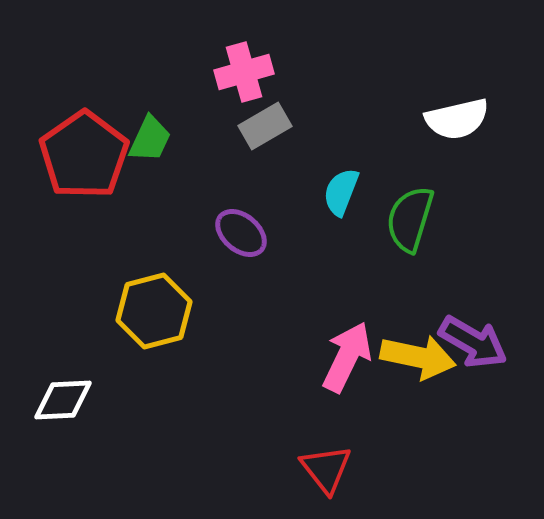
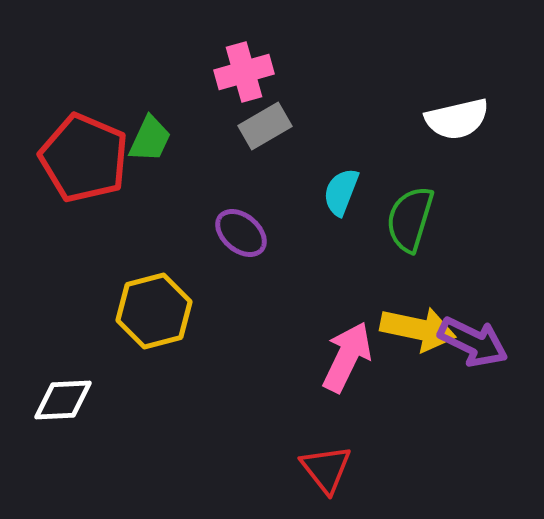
red pentagon: moved 3 px down; rotated 14 degrees counterclockwise
purple arrow: rotated 4 degrees counterclockwise
yellow arrow: moved 28 px up
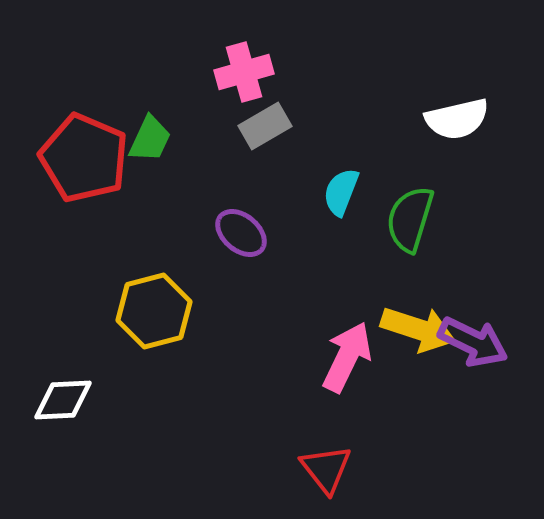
yellow arrow: rotated 6 degrees clockwise
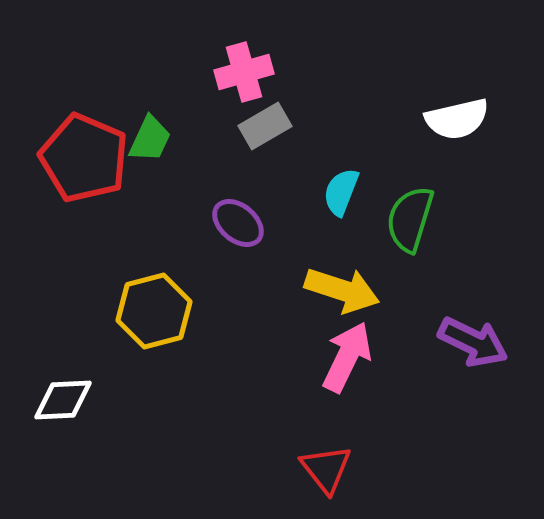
purple ellipse: moved 3 px left, 10 px up
yellow arrow: moved 76 px left, 39 px up
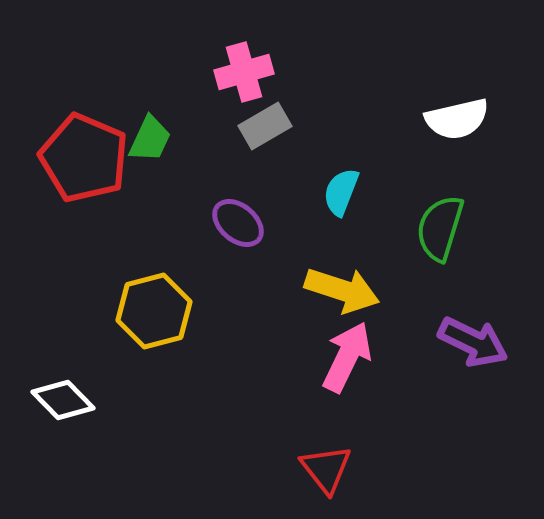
green semicircle: moved 30 px right, 9 px down
white diamond: rotated 48 degrees clockwise
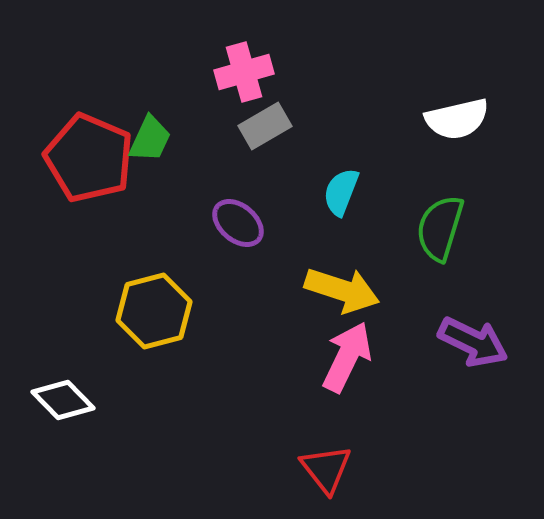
red pentagon: moved 5 px right
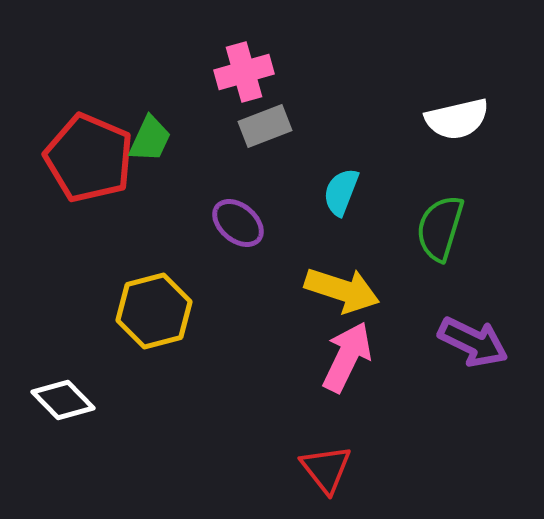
gray rectangle: rotated 9 degrees clockwise
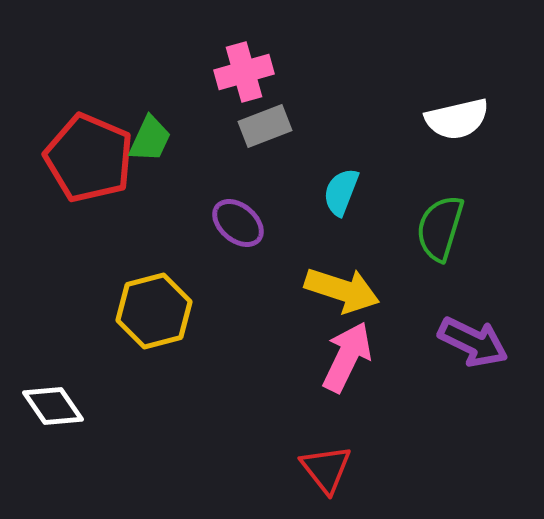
white diamond: moved 10 px left, 6 px down; rotated 10 degrees clockwise
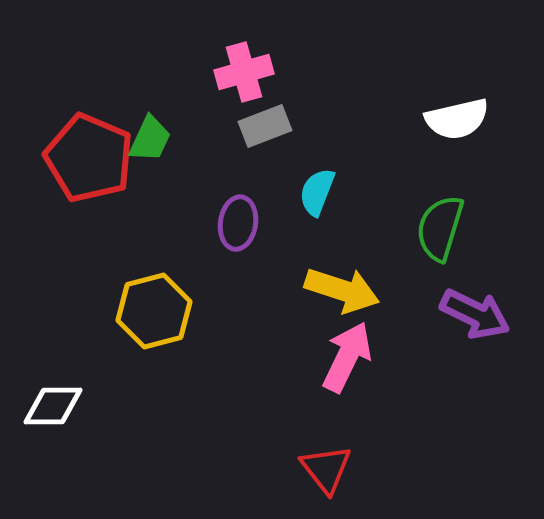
cyan semicircle: moved 24 px left
purple ellipse: rotated 58 degrees clockwise
purple arrow: moved 2 px right, 28 px up
white diamond: rotated 56 degrees counterclockwise
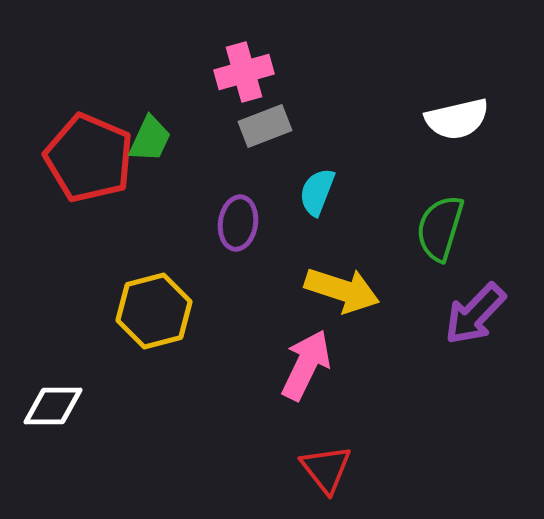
purple arrow: rotated 108 degrees clockwise
pink arrow: moved 41 px left, 8 px down
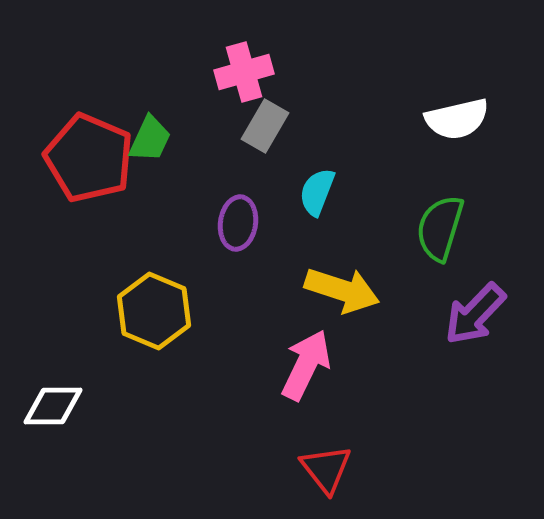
gray rectangle: rotated 39 degrees counterclockwise
yellow hexagon: rotated 22 degrees counterclockwise
